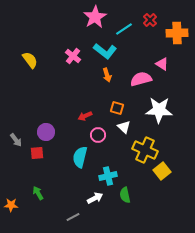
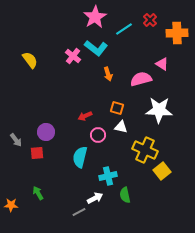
cyan L-shape: moved 9 px left, 3 px up
orange arrow: moved 1 px right, 1 px up
white triangle: moved 3 px left; rotated 32 degrees counterclockwise
gray line: moved 6 px right, 5 px up
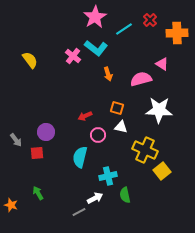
orange star: rotated 16 degrees clockwise
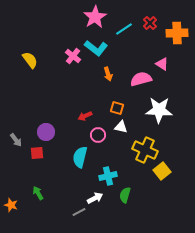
red cross: moved 3 px down
green semicircle: rotated 28 degrees clockwise
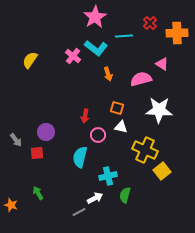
cyan line: moved 7 px down; rotated 30 degrees clockwise
yellow semicircle: rotated 108 degrees counterclockwise
red arrow: rotated 56 degrees counterclockwise
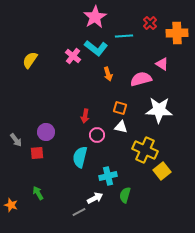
orange square: moved 3 px right
pink circle: moved 1 px left
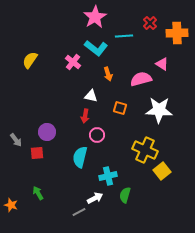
pink cross: moved 6 px down
white triangle: moved 30 px left, 31 px up
purple circle: moved 1 px right
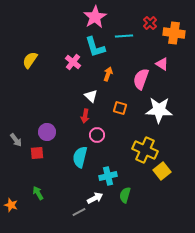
orange cross: moved 3 px left; rotated 10 degrees clockwise
cyan L-shape: moved 1 px left, 1 px up; rotated 35 degrees clockwise
orange arrow: rotated 144 degrees counterclockwise
pink semicircle: rotated 55 degrees counterclockwise
white triangle: rotated 32 degrees clockwise
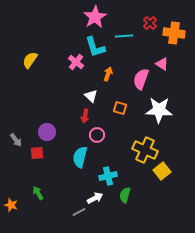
pink cross: moved 3 px right
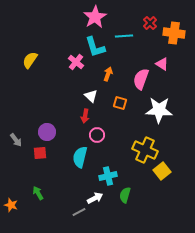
orange square: moved 5 px up
red square: moved 3 px right
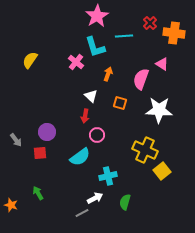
pink star: moved 2 px right, 1 px up
cyan semicircle: rotated 140 degrees counterclockwise
green semicircle: moved 7 px down
gray line: moved 3 px right, 1 px down
